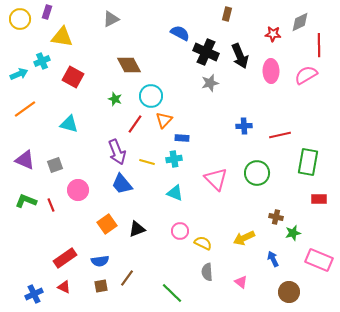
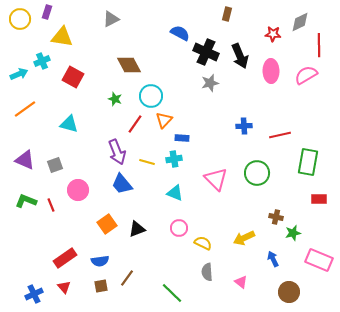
pink circle at (180, 231): moved 1 px left, 3 px up
red triangle at (64, 287): rotated 24 degrees clockwise
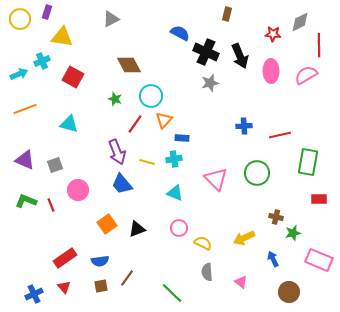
orange line at (25, 109): rotated 15 degrees clockwise
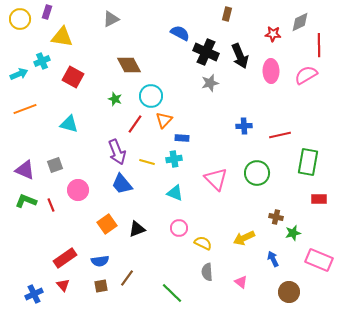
purple triangle at (25, 160): moved 10 px down
red triangle at (64, 287): moved 1 px left, 2 px up
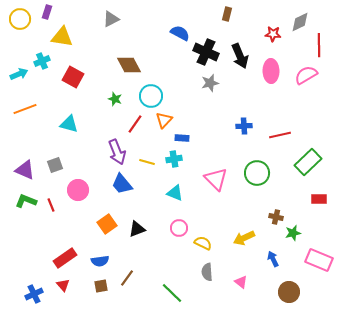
green rectangle at (308, 162): rotated 36 degrees clockwise
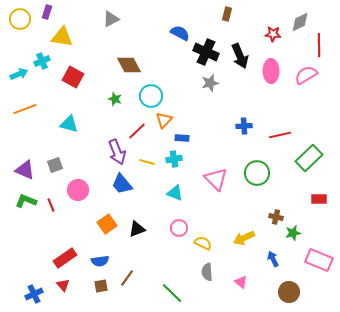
red line at (135, 124): moved 2 px right, 7 px down; rotated 12 degrees clockwise
green rectangle at (308, 162): moved 1 px right, 4 px up
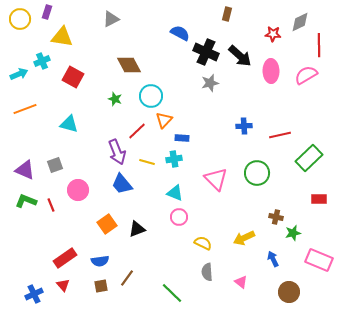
black arrow at (240, 56): rotated 25 degrees counterclockwise
pink circle at (179, 228): moved 11 px up
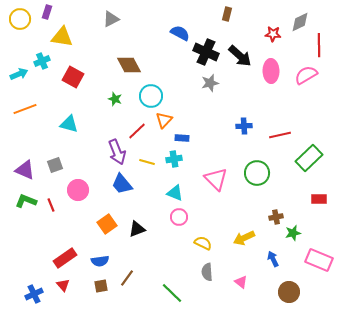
brown cross at (276, 217): rotated 24 degrees counterclockwise
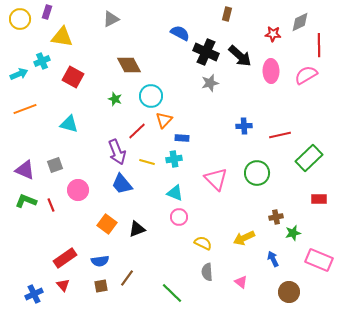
orange square at (107, 224): rotated 18 degrees counterclockwise
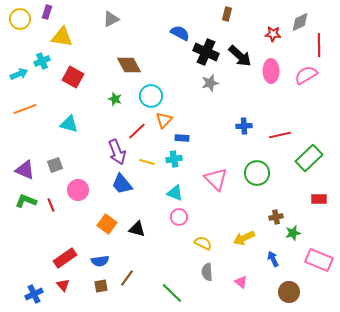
black triangle at (137, 229): rotated 36 degrees clockwise
